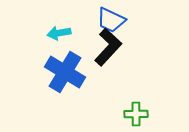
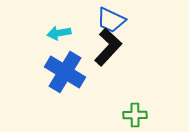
green cross: moved 1 px left, 1 px down
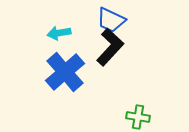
black L-shape: moved 2 px right
blue cross: rotated 18 degrees clockwise
green cross: moved 3 px right, 2 px down; rotated 10 degrees clockwise
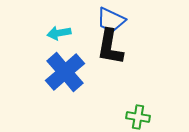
black L-shape: rotated 147 degrees clockwise
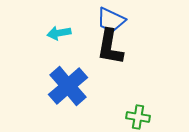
blue cross: moved 3 px right, 14 px down
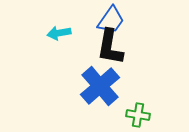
blue trapezoid: rotated 80 degrees counterclockwise
blue cross: moved 32 px right
green cross: moved 2 px up
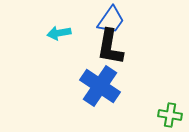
blue cross: rotated 15 degrees counterclockwise
green cross: moved 32 px right
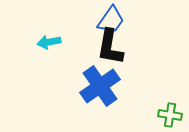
cyan arrow: moved 10 px left, 9 px down
blue cross: rotated 21 degrees clockwise
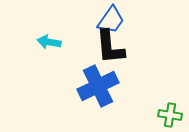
cyan arrow: rotated 20 degrees clockwise
black L-shape: rotated 15 degrees counterclockwise
blue cross: moved 2 px left; rotated 9 degrees clockwise
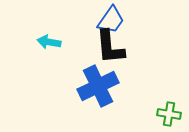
green cross: moved 1 px left, 1 px up
